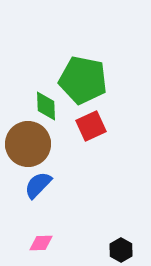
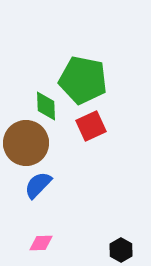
brown circle: moved 2 px left, 1 px up
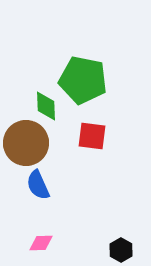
red square: moved 1 px right, 10 px down; rotated 32 degrees clockwise
blue semicircle: rotated 68 degrees counterclockwise
